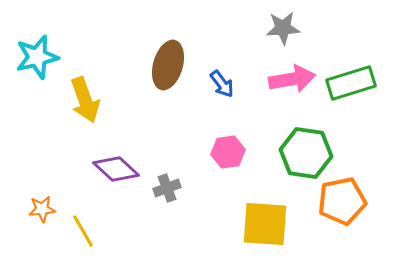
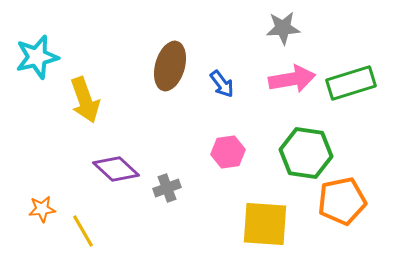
brown ellipse: moved 2 px right, 1 px down
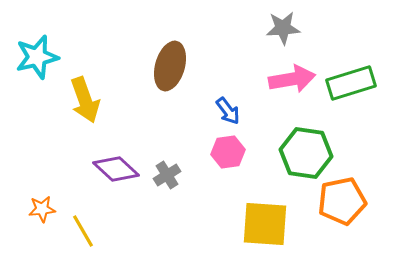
blue arrow: moved 6 px right, 27 px down
gray cross: moved 13 px up; rotated 12 degrees counterclockwise
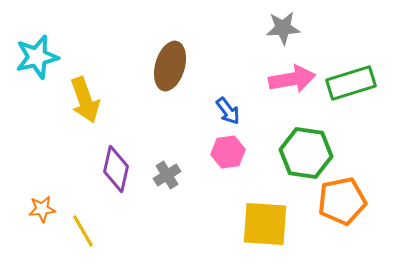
purple diamond: rotated 60 degrees clockwise
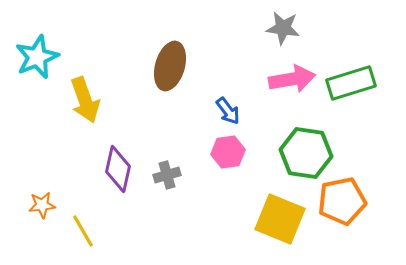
gray star: rotated 12 degrees clockwise
cyan star: rotated 9 degrees counterclockwise
purple diamond: moved 2 px right
gray cross: rotated 16 degrees clockwise
orange star: moved 4 px up
yellow square: moved 15 px right, 5 px up; rotated 18 degrees clockwise
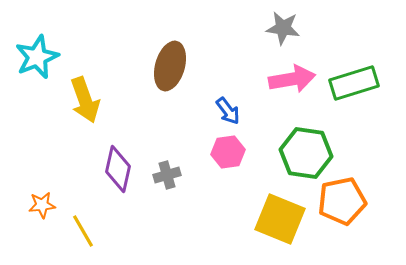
green rectangle: moved 3 px right
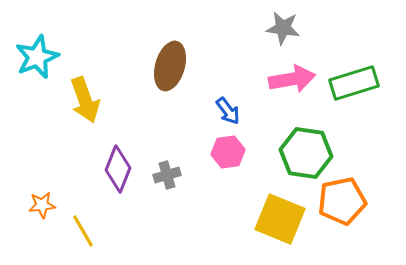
purple diamond: rotated 9 degrees clockwise
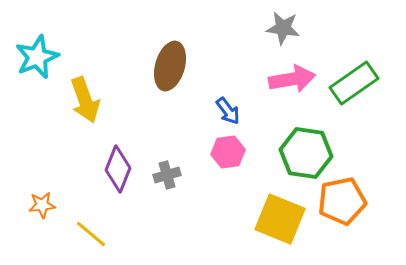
green rectangle: rotated 18 degrees counterclockwise
yellow line: moved 8 px right, 3 px down; rotated 20 degrees counterclockwise
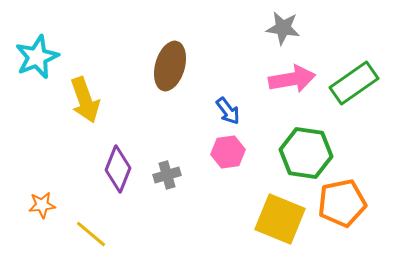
orange pentagon: moved 2 px down
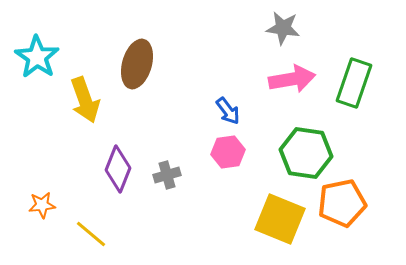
cyan star: rotated 15 degrees counterclockwise
brown ellipse: moved 33 px left, 2 px up
green rectangle: rotated 36 degrees counterclockwise
